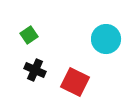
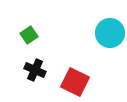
cyan circle: moved 4 px right, 6 px up
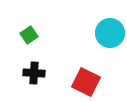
black cross: moved 1 px left, 3 px down; rotated 20 degrees counterclockwise
red square: moved 11 px right
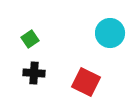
green square: moved 1 px right, 4 px down
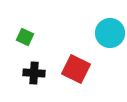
green square: moved 5 px left, 2 px up; rotated 30 degrees counterclockwise
red square: moved 10 px left, 13 px up
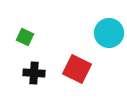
cyan circle: moved 1 px left
red square: moved 1 px right
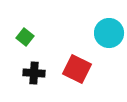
green square: rotated 12 degrees clockwise
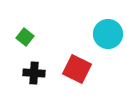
cyan circle: moved 1 px left, 1 px down
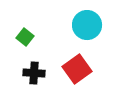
cyan circle: moved 21 px left, 9 px up
red square: rotated 28 degrees clockwise
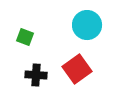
green square: rotated 18 degrees counterclockwise
black cross: moved 2 px right, 2 px down
